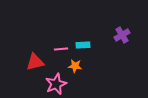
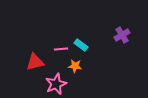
cyan rectangle: moved 2 px left; rotated 40 degrees clockwise
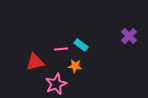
purple cross: moved 7 px right, 1 px down; rotated 14 degrees counterclockwise
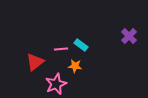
red triangle: rotated 24 degrees counterclockwise
